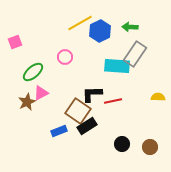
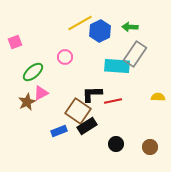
black circle: moved 6 px left
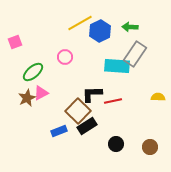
brown star: moved 4 px up
brown square: rotated 10 degrees clockwise
